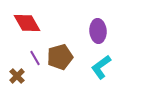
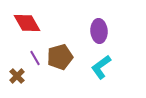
purple ellipse: moved 1 px right
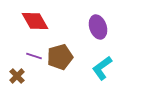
red diamond: moved 8 px right, 2 px up
purple ellipse: moved 1 px left, 4 px up; rotated 15 degrees counterclockwise
purple line: moved 1 px left, 2 px up; rotated 42 degrees counterclockwise
cyan L-shape: moved 1 px right, 1 px down
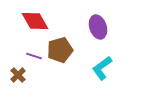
brown pentagon: moved 7 px up
brown cross: moved 1 px right, 1 px up
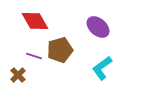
purple ellipse: rotated 30 degrees counterclockwise
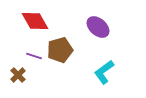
cyan L-shape: moved 2 px right, 4 px down
